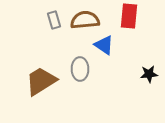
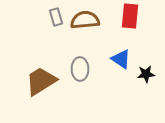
red rectangle: moved 1 px right
gray rectangle: moved 2 px right, 3 px up
blue triangle: moved 17 px right, 14 px down
black star: moved 3 px left
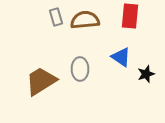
blue triangle: moved 2 px up
black star: rotated 12 degrees counterclockwise
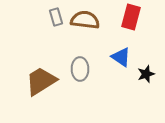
red rectangle: moved 1 px right, 1 px down; rotated 10 degrees clockwise
brown semicircle: rotated 12 degrees clockwise
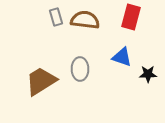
blue triangle: moved 1 px right; rotated 15 degrees counterclockwise
black star: moved 2 px right; rotated 18 degrees clockwise
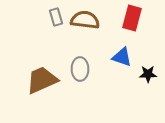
red rectangle: moved 1 px right, 1 px down
brown trapezoid: moved 1 px right, 1 px up; rotated 8 degrees clockwise
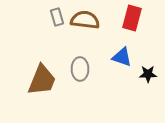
gray rectangle: moved 1 px right
brown trapezoid: rotated 136 degrees clockwise
